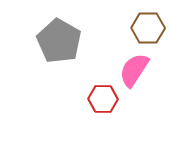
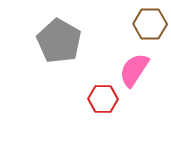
brown hexagon: moved 2 px right, 4 px up
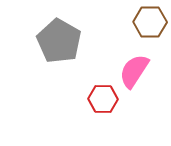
brown hexagon: moved 2 px up
pink semicircle: moved 1 px down
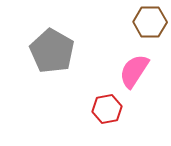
gray pentagon: moved 7 px left, 10 px down
red hexagon: moved 4 px right, 10 px down; rotated 12 degrees counterclockwise
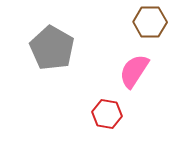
gray pentagon: moved 3 px up
red hexagon: moved 5 px down; rotated 20 degrees clockwise
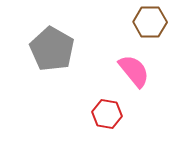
gray pentagon: moved 1 px down
pink semicircle: rotated 108 degrees clockwise
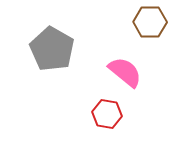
pink semicircle: moved 9 px left, 1 px down; rotated 12 degrees counterclockwise
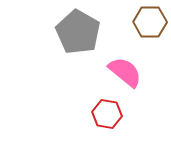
gray pentagon: moved 26 px right, 17 px up
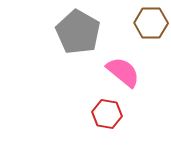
brown hexagon: moved 1 px right, 1 px down
pink semicircle: moved 2 px left
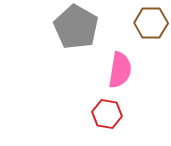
gray pentagon: moved 2 px left, 5 px up
pink semicircle: moved 3 px left, 2 px up; rotated 60 degrees clockwise
